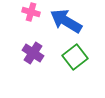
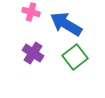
blue arrow: moved 3 px down
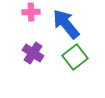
pink cross: rotated 18 degrees counterclockwise
blue arrow: rotated 20 degrees clockwise
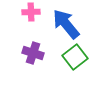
purple cross: rotated 15 degrees counterclockwise
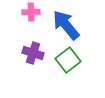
blue arrow: moved 1 px down
green square: moved 7 px left, 3 px down
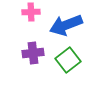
blue arrow: rotated 72 degrees counterclockwise
purple cross: rotated 25 degrees counterclockwise
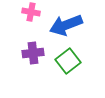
pink cross: rotated 12 degrees clockwise
green square: moved 1 px down
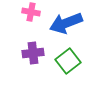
blue arrow: moved 2 px up
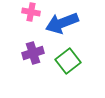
blue arrow: moved 4 px left
purple cross: rotated 10 degrees counterclockwise
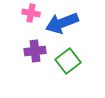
pink cross: moved 1 px down
purple cross: moved 2 px right, 2 px up; rotated 10 degrees clockwise
